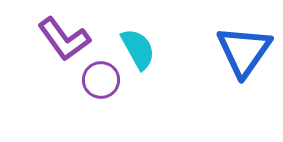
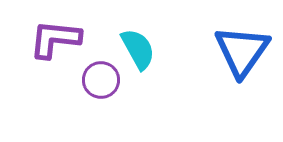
purple L-shape: moved 9 px left; rotated 132 degrees clockwise
blue triangle: moved 2 px left
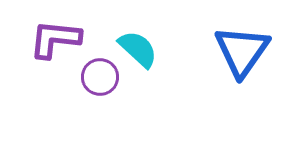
cyan semicircle: rotated 18 degrees counterclockwise
purple circle: moved 1 px left, 3 px up
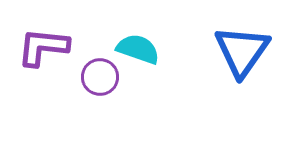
purple L-shape: moved 12 px left, 8 px down
cyan semicircle: rotated 24 degrees counterclockwise
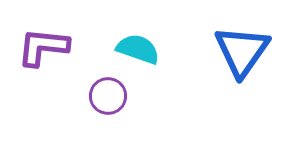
purple circle: moved 8 px right, 19 px down
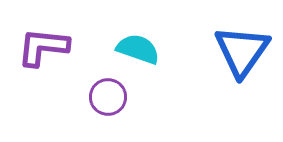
purple circle: moved 1 px down
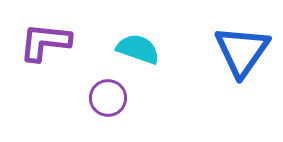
purple L-shape: moved 2 px right, 5 px up
purple circle: moved 1 px down
